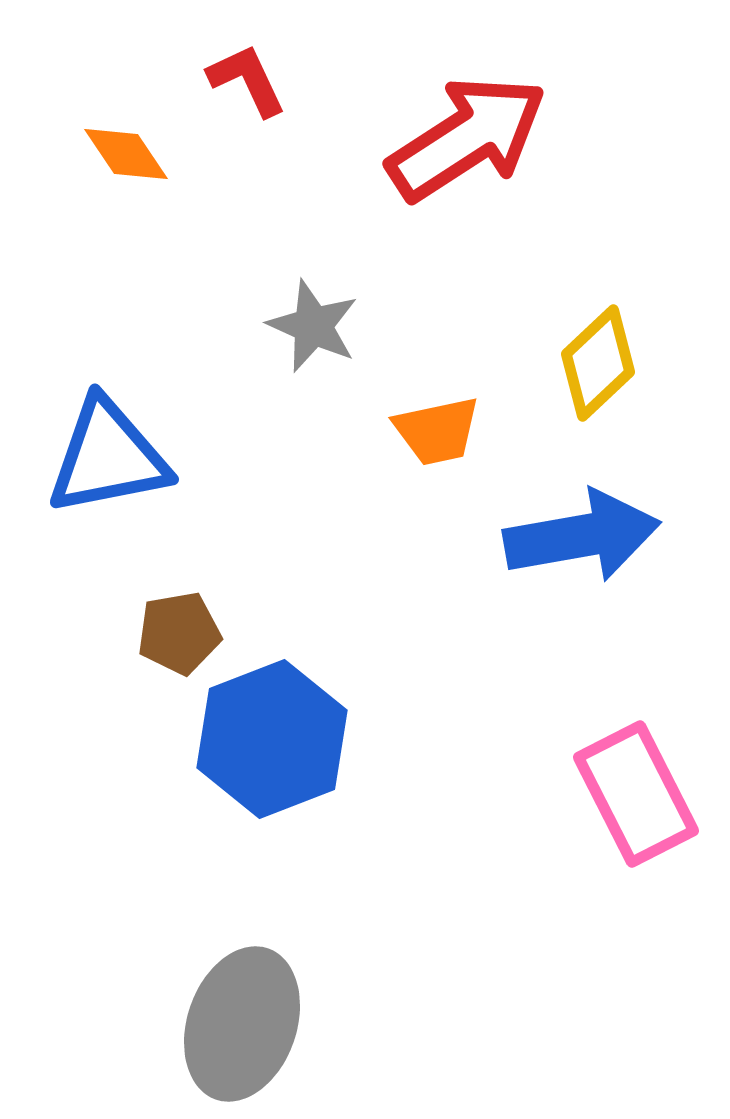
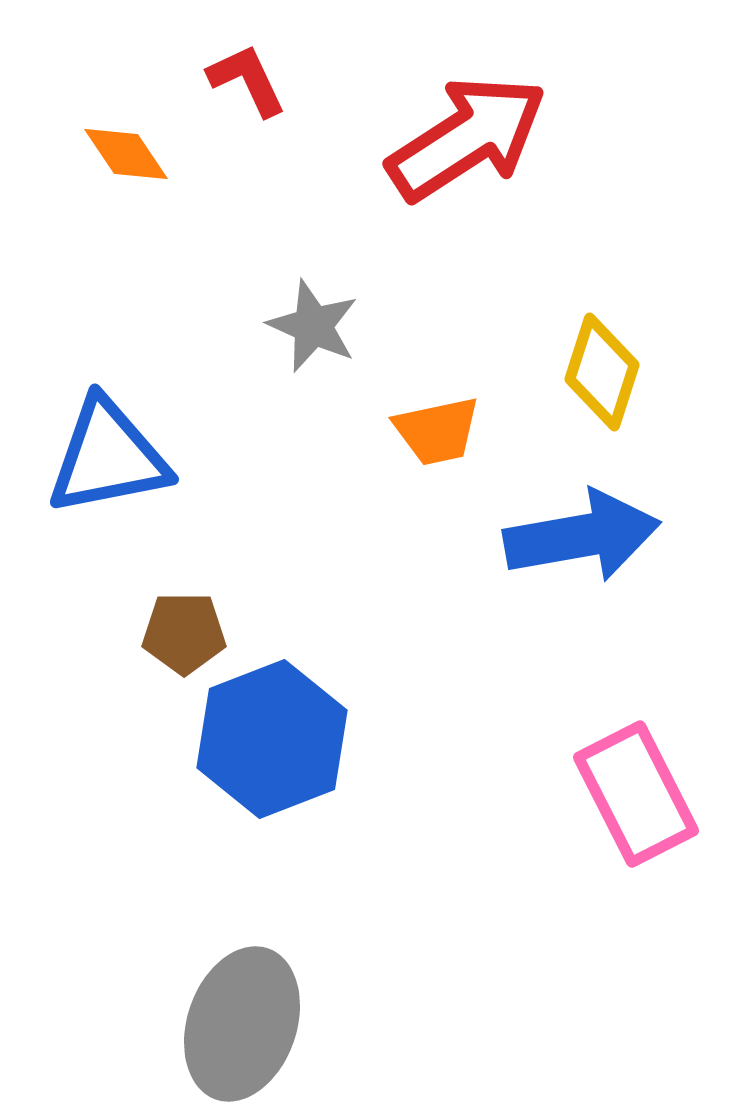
yellow diamond: moved 4 px right, 9 px down; rotated 29 degrees counterclockwise
brown pentagon: moved 5 px right; rotated 10 degrees clockwise
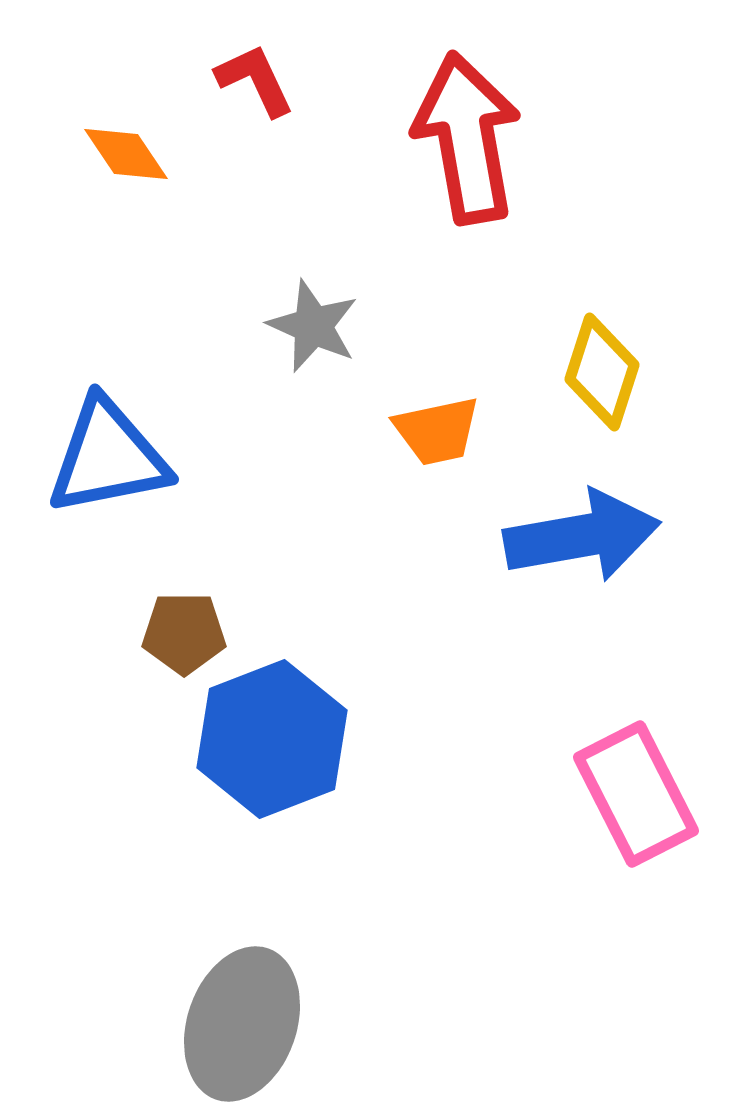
red L-shape: moved 8 px right
red arrow: rotated 67 degrees counterclockwise
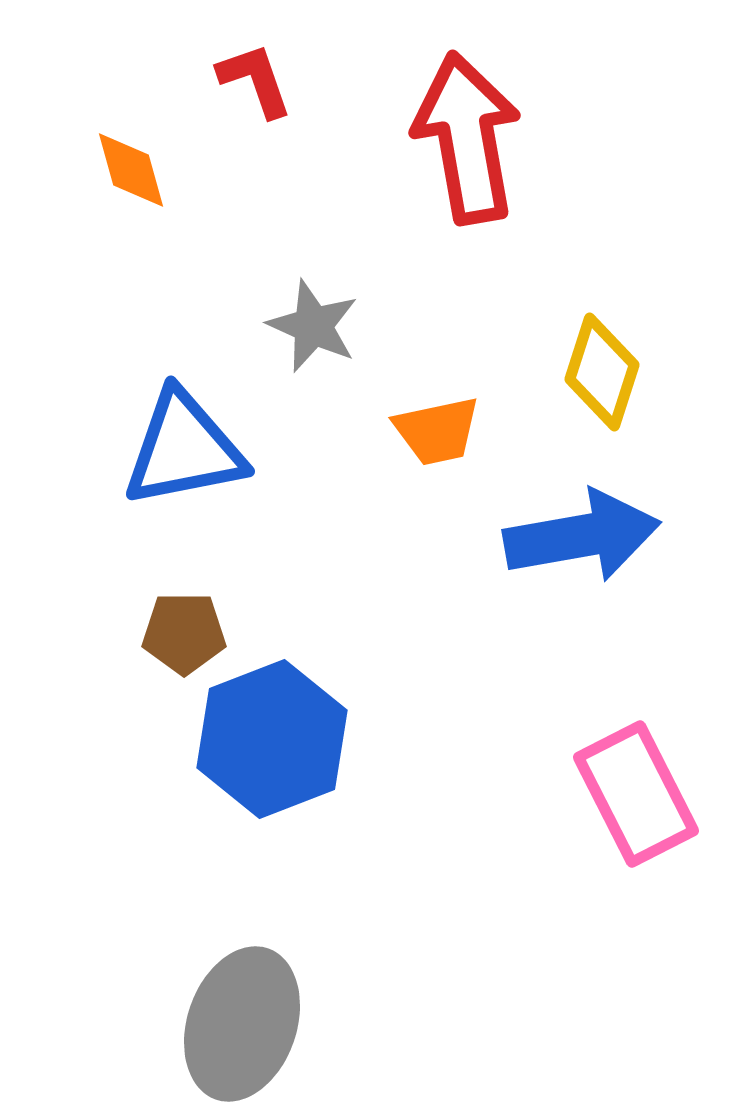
red L-shape: rotated 6 degrees clockwise
orange diamond: moved 5 px right, 16 px down; rotated 18 degrees clockwise
blue triangle: moved 76 px right, 8 px up
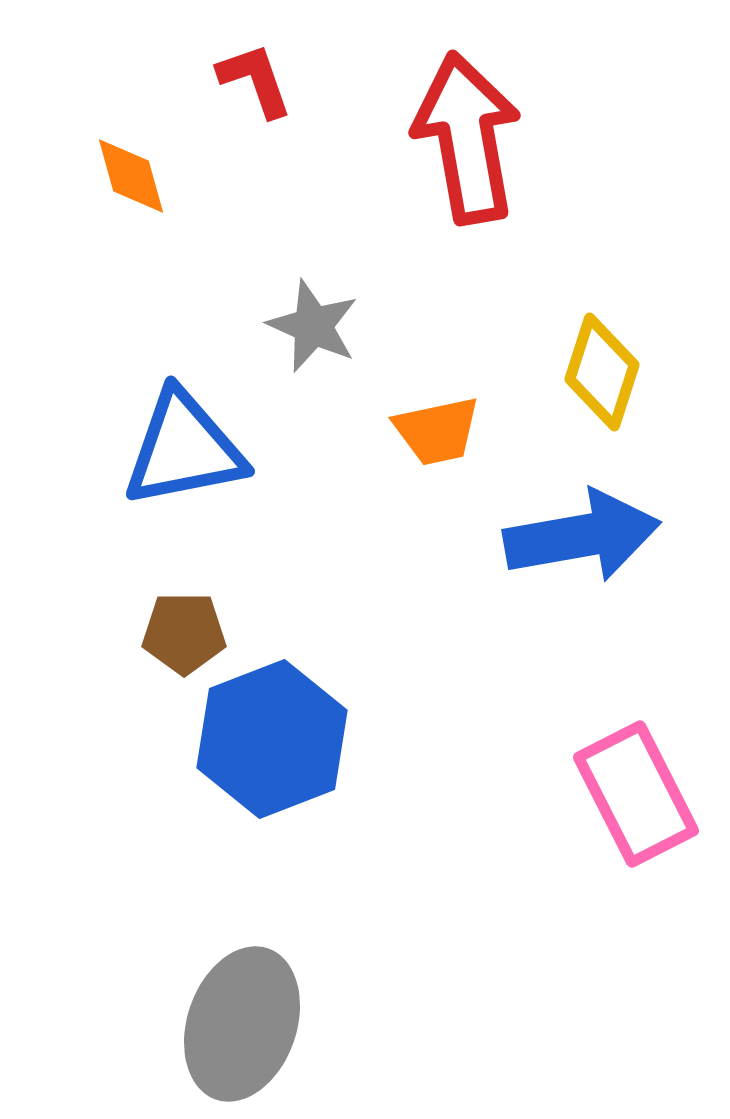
orange diamond: moved 6 px down
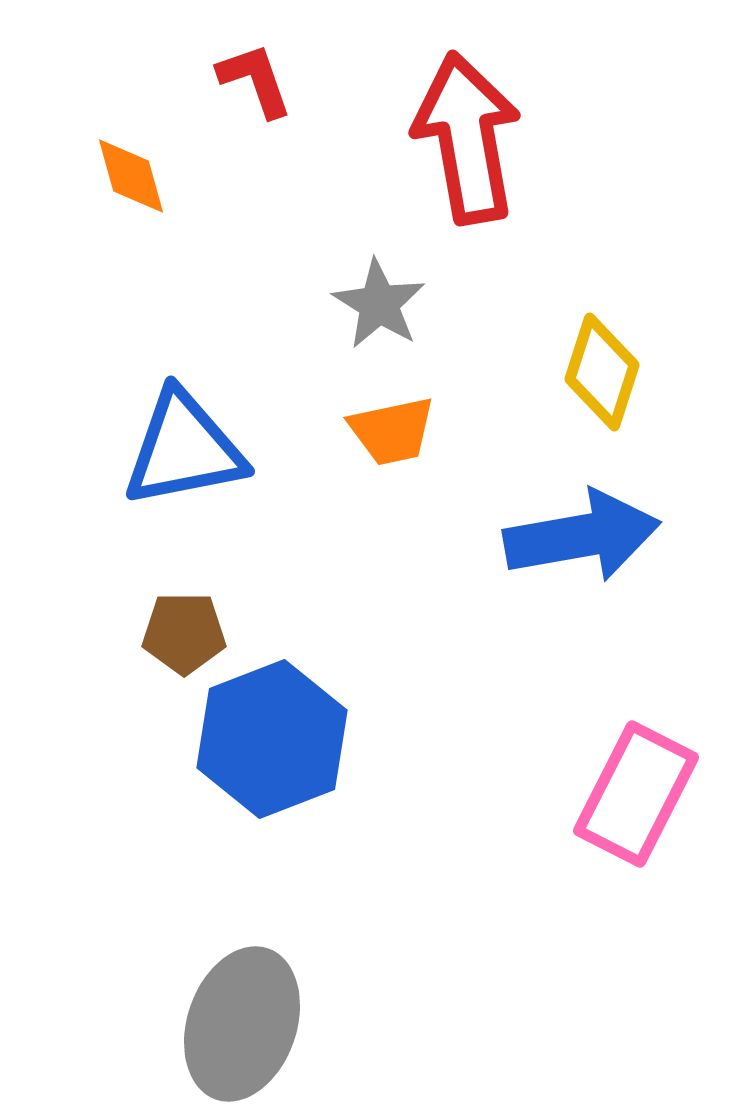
gray star: moved 66 px right, 22 px up; rotated 8 degrees clockwise
orange trapezoid: moved 45 px left
pink rectangle: rotated 54 degrees clockwise
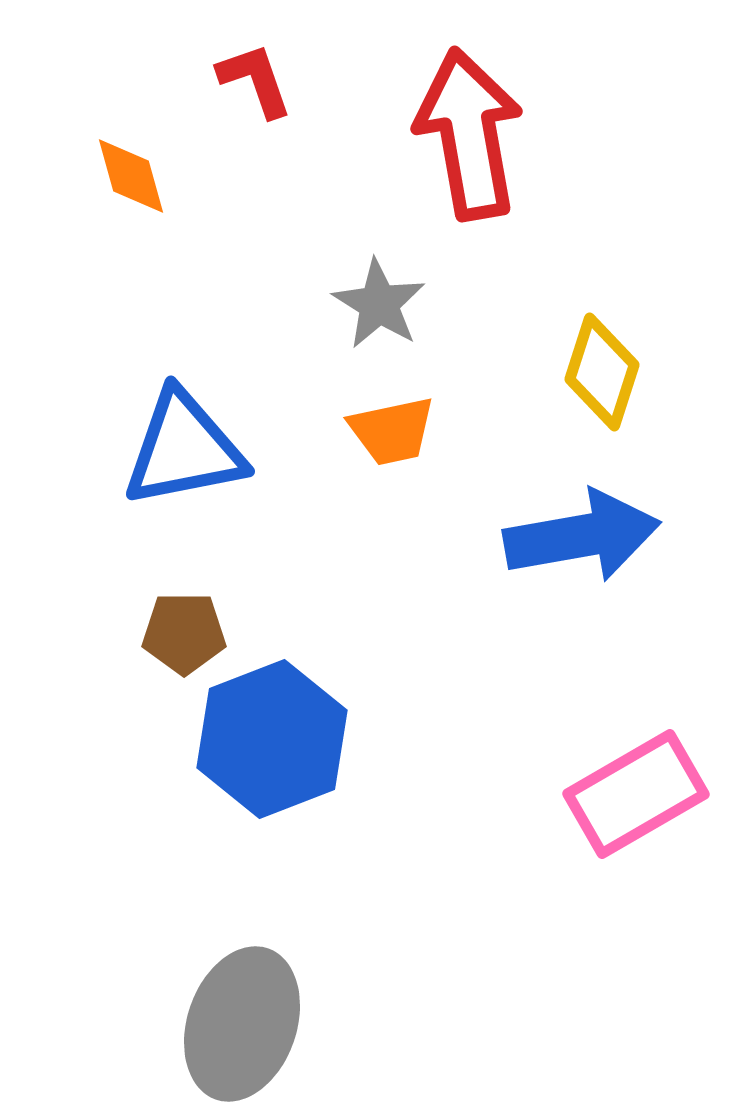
red arrow: moved 2 px right, 4 px up
pink rectangle: rotated 33 degrees clockwise
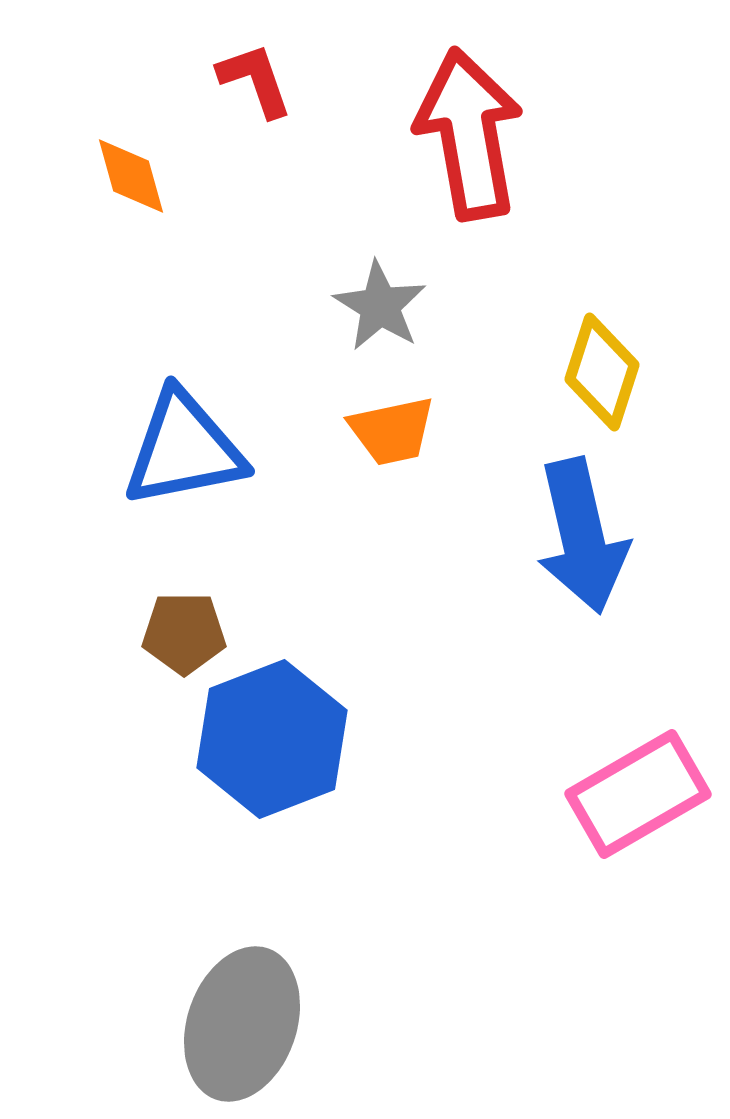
gray star: moved 1 px right, 2 px down
blue arrow: rotated 87 degrees clockwise
pink rectangle: moved 2 px right
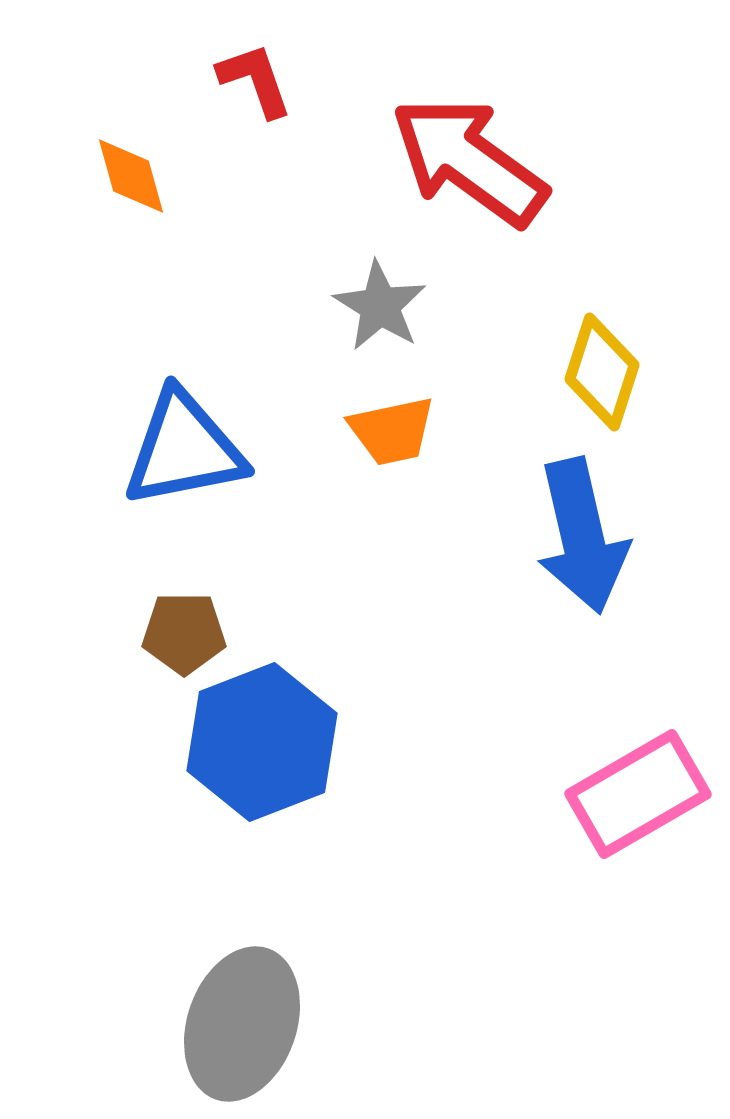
red arrow: moved 27 px down; rotated 44 degrees counterclockwise
blue hexagon: moved 10 px left, 3 px down
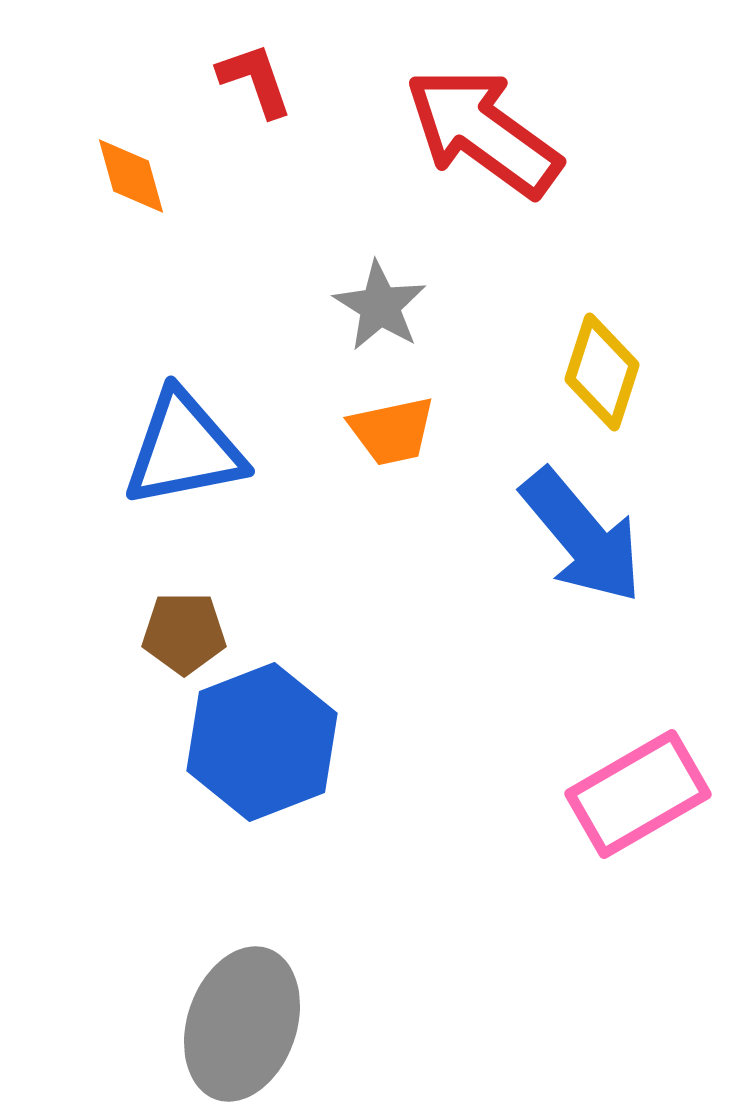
red arrow: moved 14 px right, 29 px up
blue arrow: rotated 27 degrees counterclockwise
